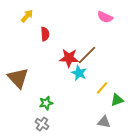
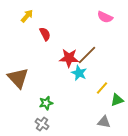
red semicircle: rotated 24 degrees counterclockwise
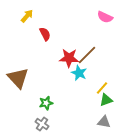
green triangle: moved 11 px left
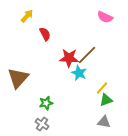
brown triangle: rotated 25 degrees clockwise
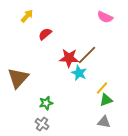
red semicircle: rotated 104 degrees counterclockwise
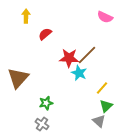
yellow arrow: moved 1 px left; rotated 40 degrees counterclockwise
green triangle: moved 6 px down; rotated 24 degrees counterclockwise
gray triangle: moved 5 px left, 1 px up; rotated 32 degrees clockwise
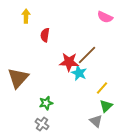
red semicircle: moved 1 px down; rotated 40 degrees counterclockwise
red star: moved 4 px down
gray triangle: moved 3 px left
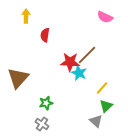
red star: moved 1 px right
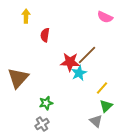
cyan star: rotated 21 degrees clockwise
gray cross: rotated 24 degrees clockwise
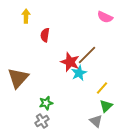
red star: rotated 18 degrees clockwise
gray cross: moved 3 px up
